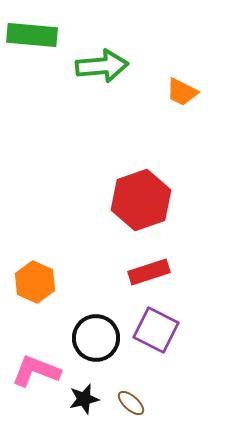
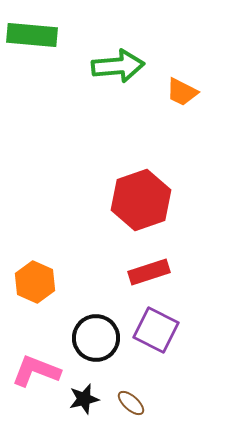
green arrow: moved 16 px right
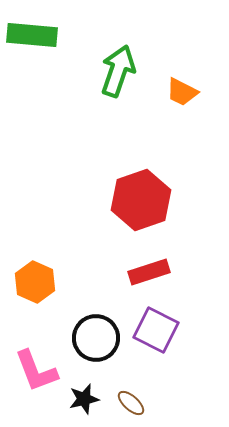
green arrow: moved 5 px down; rotated 66 degrees counterclockwise
pink L-shape: rotated 132 degrees counterclockwise
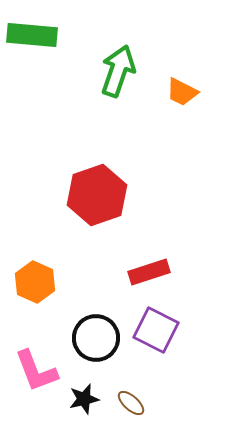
red hexagon: moved 44 px left, 5 px up
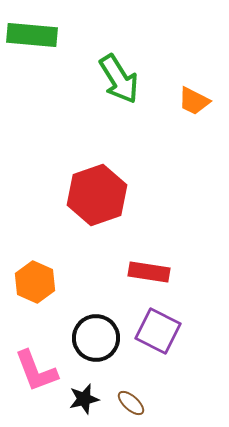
green arrow: moved 1 px right, 8 px down; rotated 129 degrees clockwise
orange trapezoid: moved 12 px right, 9 px down
red rectangle: rotated 27 degrees clockwise
purple square: moved 2 px right, 1 px down
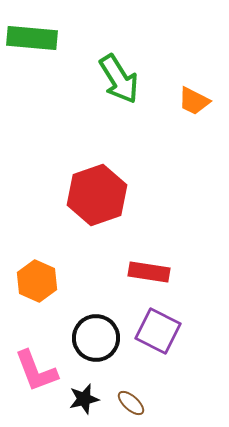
green rectangle: moved 3 px down
orange hexagon: moved 2 px right, 1 px up
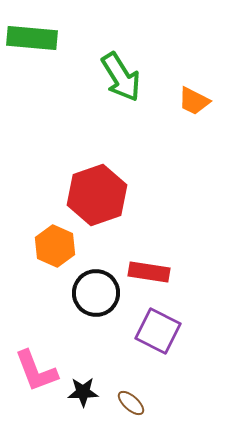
green arrow: moved 2 px right, 2 px up
orange hexagon: moved 18 px right, 35 px up
black circle: moved 45 px up
black star: moved 1 px left, 7 px up; rotated 12 degrees clockwise
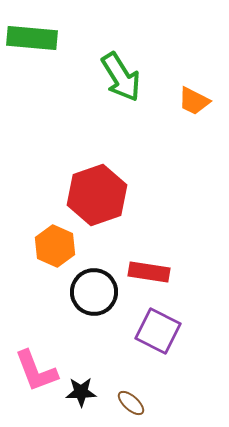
black circle: moved 2 px left, 1 px up
black star: moved 2 px left
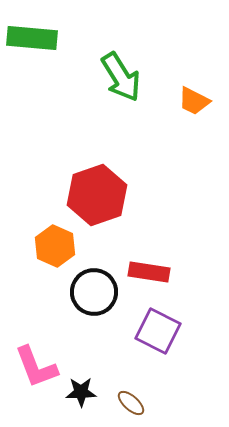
pink L-shape: moved 4 px up
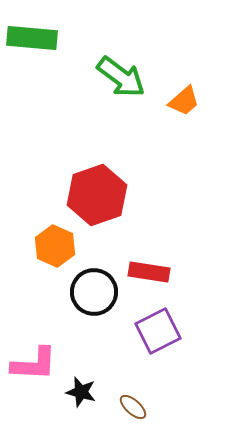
green arrow: rotated 21 degrees counterclockwise
orange trapezoid: moved 10 px left; rotated 68 degrees counterclockwise
purple square: rotated 36 degrees clockwise
pink L-shape: moved 2 px left, 3 px up; rotated 66 degrees counterclockwise
black star: rotated 16 degrees clockwise
brown ellipse: moved 2 px right, 4 px down
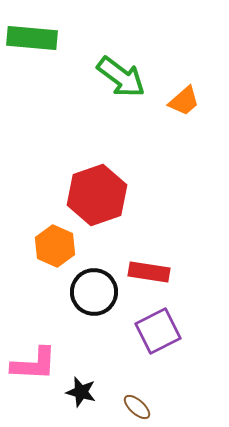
brown ellipse: moved 4 px right
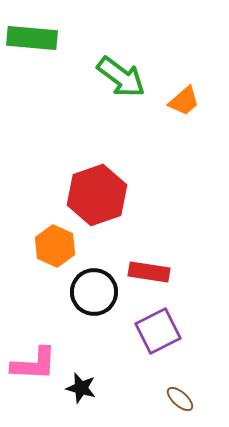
black star: moved 4 px up
brown ellipse: moved 43 px right, 8 px up
